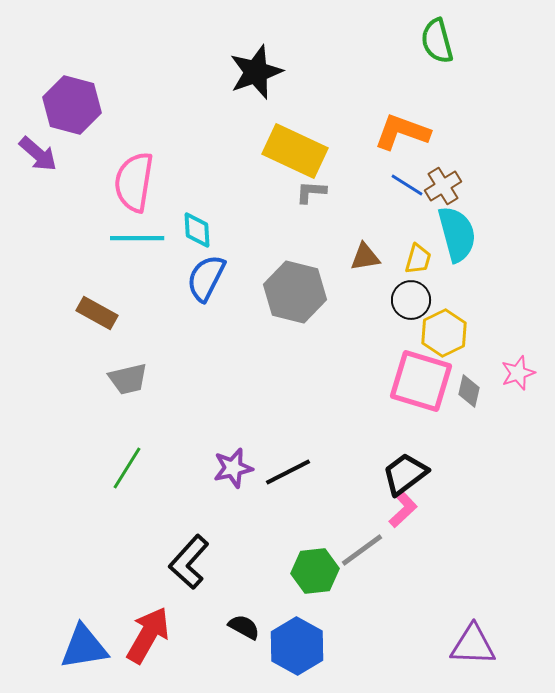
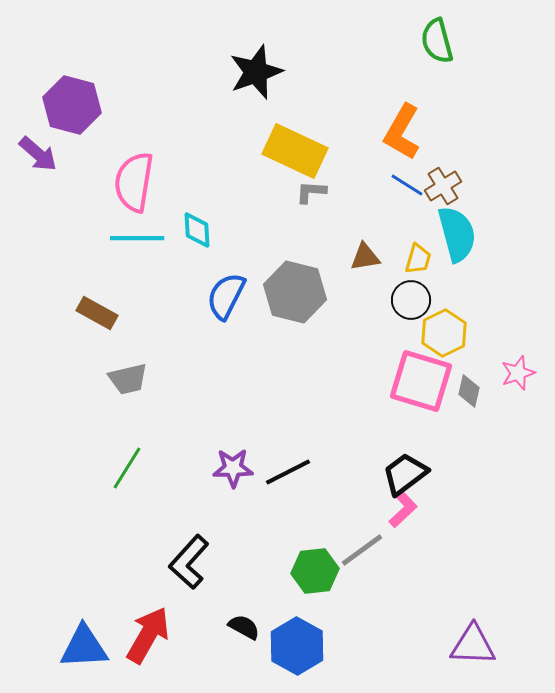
orange L-shape: rotated 80 degrees counterclockwise
blue semicircle: moved 20 px right, 18 px down
purple star: rotated 12 degrees clockwise
blue triangle: rotated 6 degrees clockwise
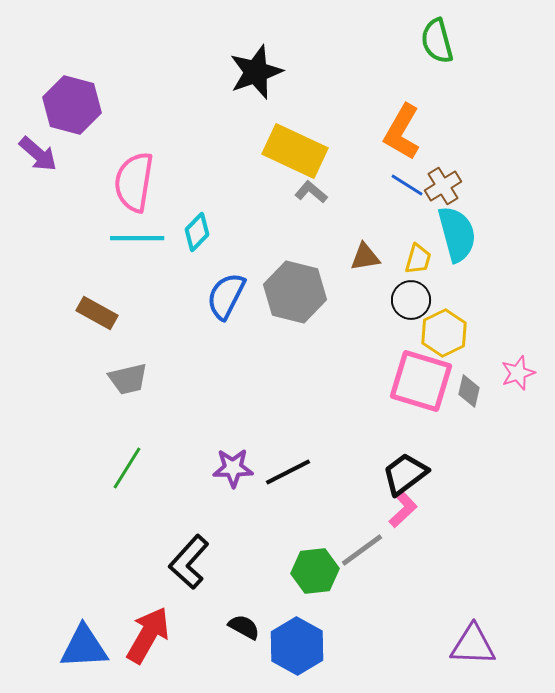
gray L-shape: rotated 36 degrees clockwise
cyan diamond: moved 2 px down; rotated 48 degrees clockwise
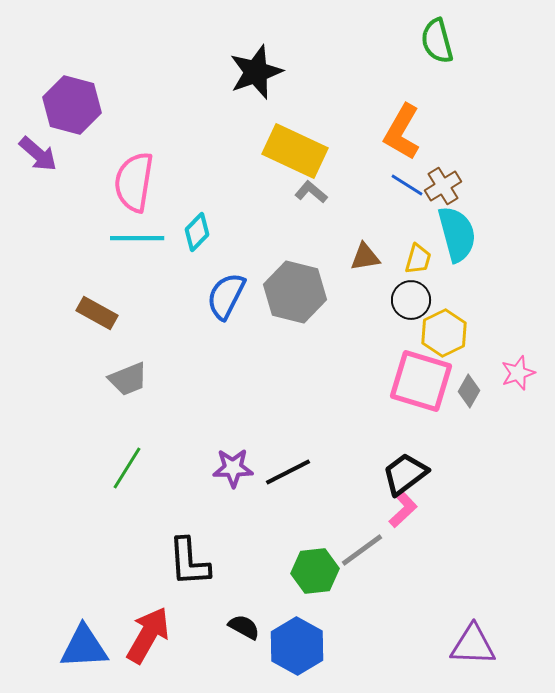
gray trapezoid: rotated 9 degrees counterclockwise
gray diamond: rotated 16 degrees clockwise
black L-shape: rotated 46 degrees counterclockwise
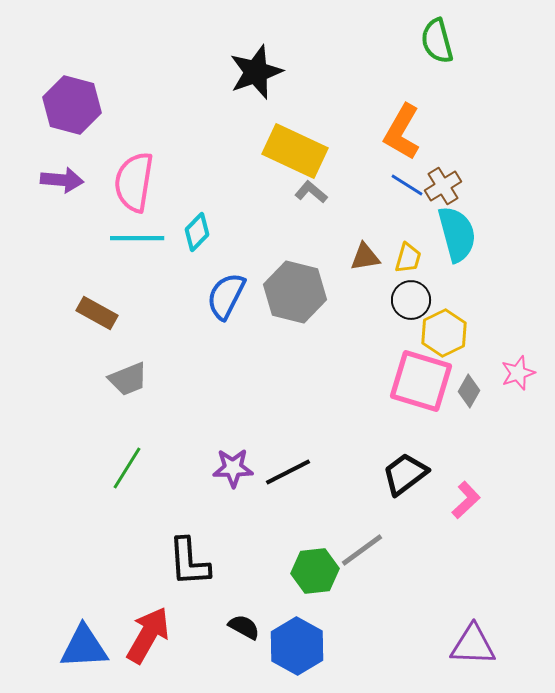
purple arrow: moved 24 px right, 26 px down; rotated 36 degrees counterclockwise
yellow trapezoid: moved 10 px left, 1 px up
pink L-shape: moved 63 px right, 9 px up
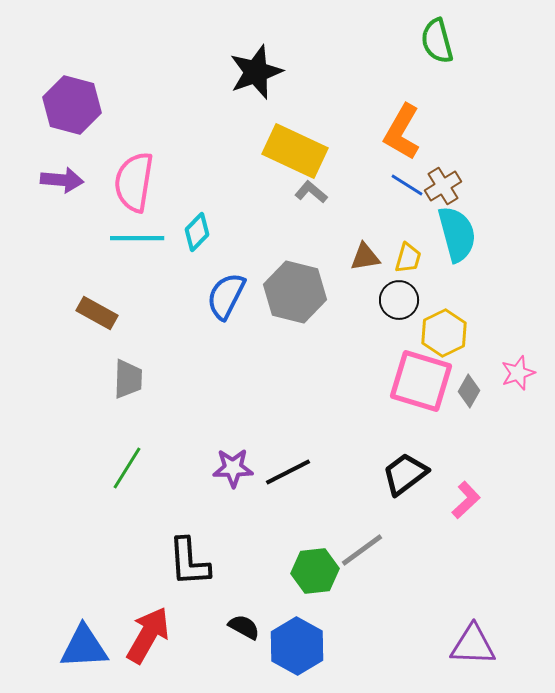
black circle: moved 12 px left
gray trapezoid: rotated 66 degrees counterclockwise
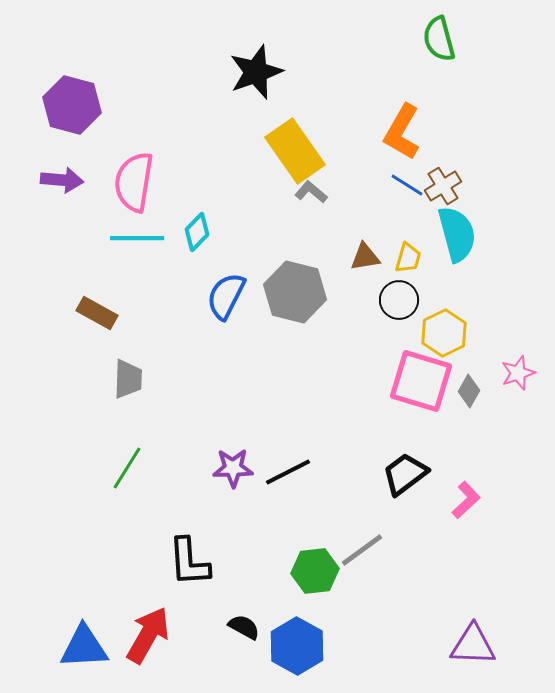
green semicircle: moved 2 px right, 2 px up
yellow rectangle: rotated 30 degrees clockwise
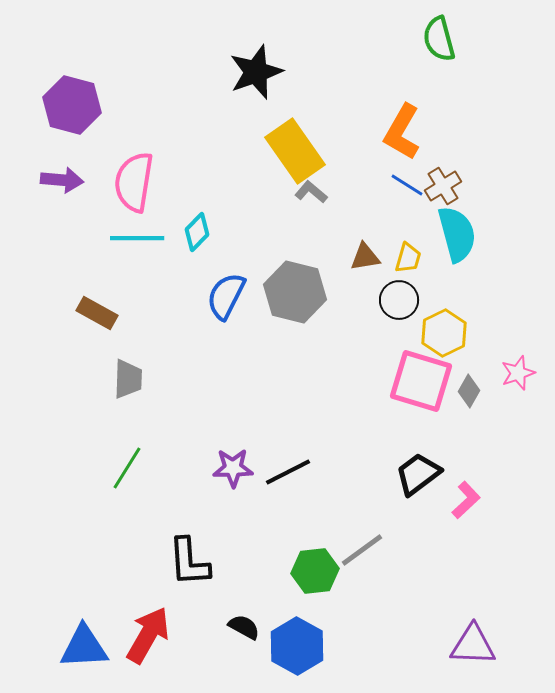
black trapezoid: moved 13 px right
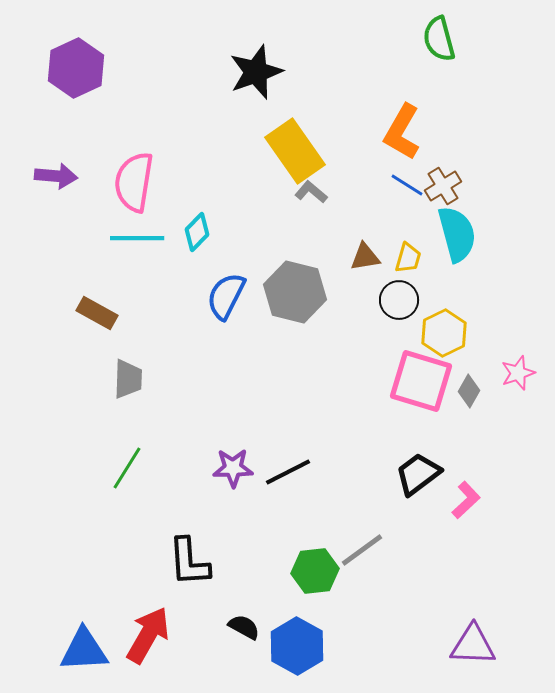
purple hexagon: moved 4 px right, 37 px up; rotated 20 degrees clockwise
purple arrow: moved 6 px left, 4 px up
blue triangle: moved 3 px down
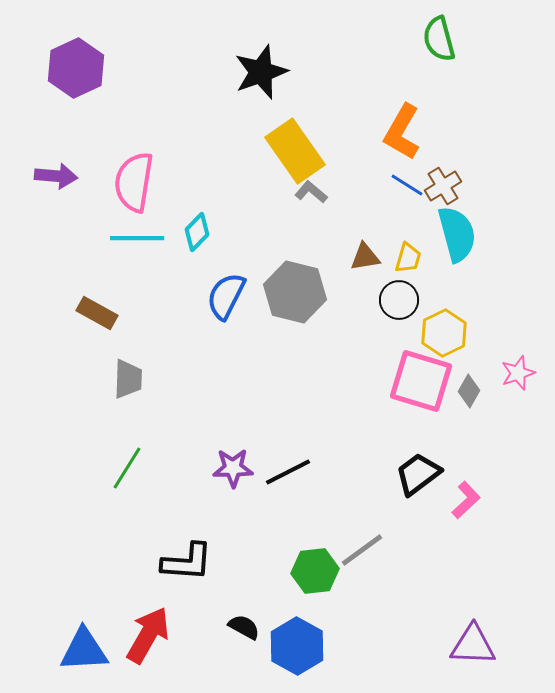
black star: moved 5 px right
black L-shape: moved 2 px left; rotated 82 degrees counterclockwise
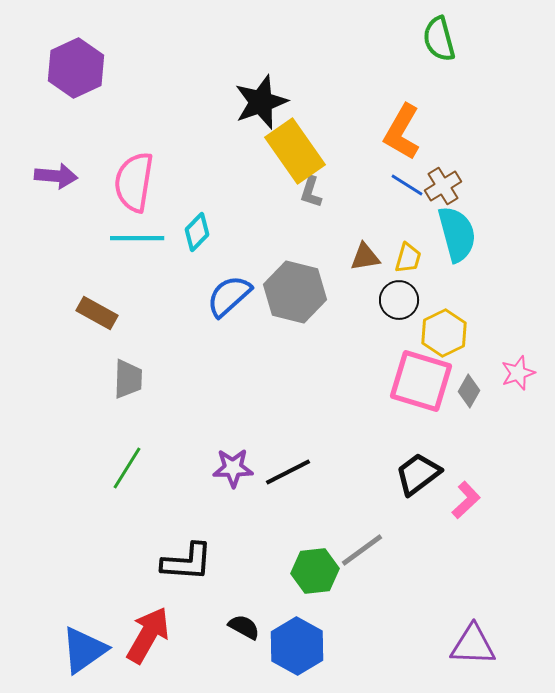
black star: moved 30 px down
gray L-shape: rotated 112 degrees counterclockwise
blue semicircle: moved 3 px right; rotated 21 degrees clockwise
blue triangle: rotated 32 degrees counterclockwise
